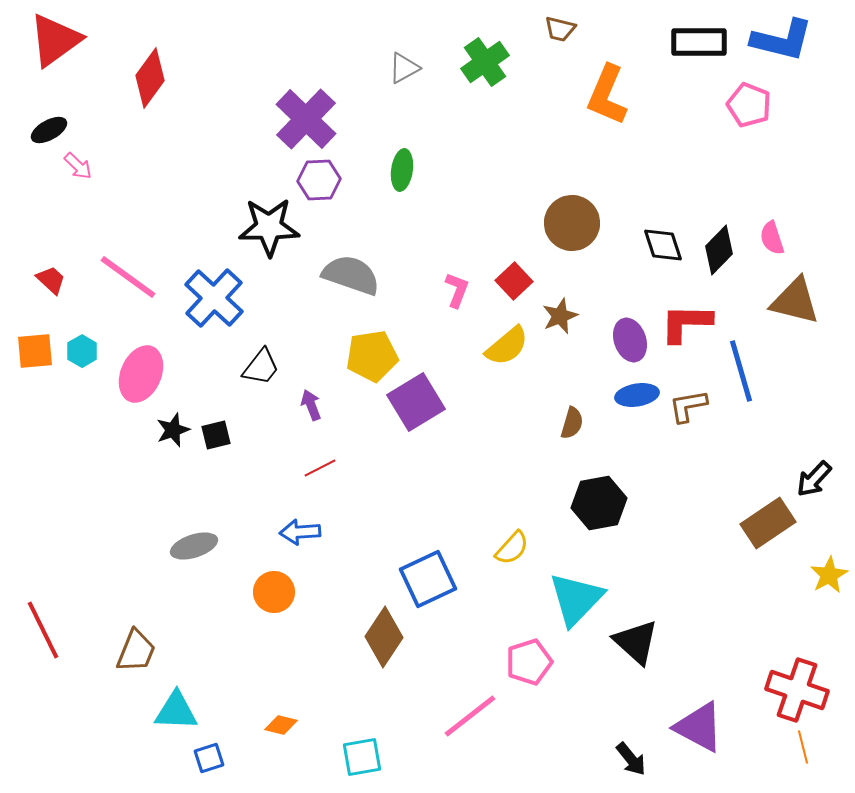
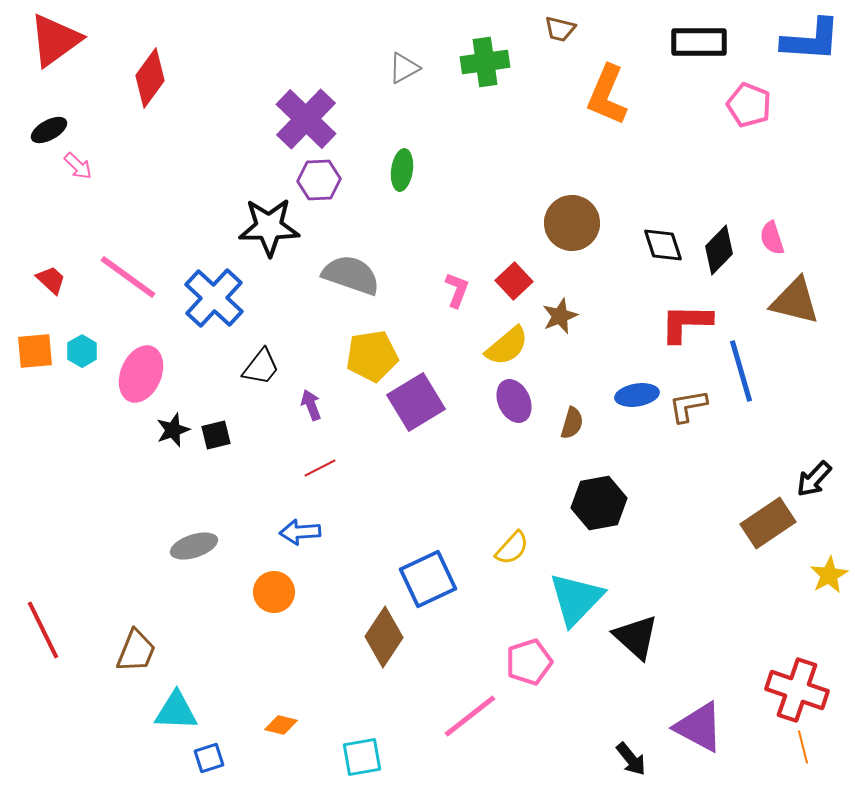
blue L-shape at (782, 40): moved 29 px right; rotated 10 degrees counterclockwise
green cross at (485, 62): rotated 27 degrees clockwise
purple ellipse at (630, 340): moved 116 px left, 61 px down; rotated 6 degrees counterclockwise
black triangle at (636, 642): moved 5 px up
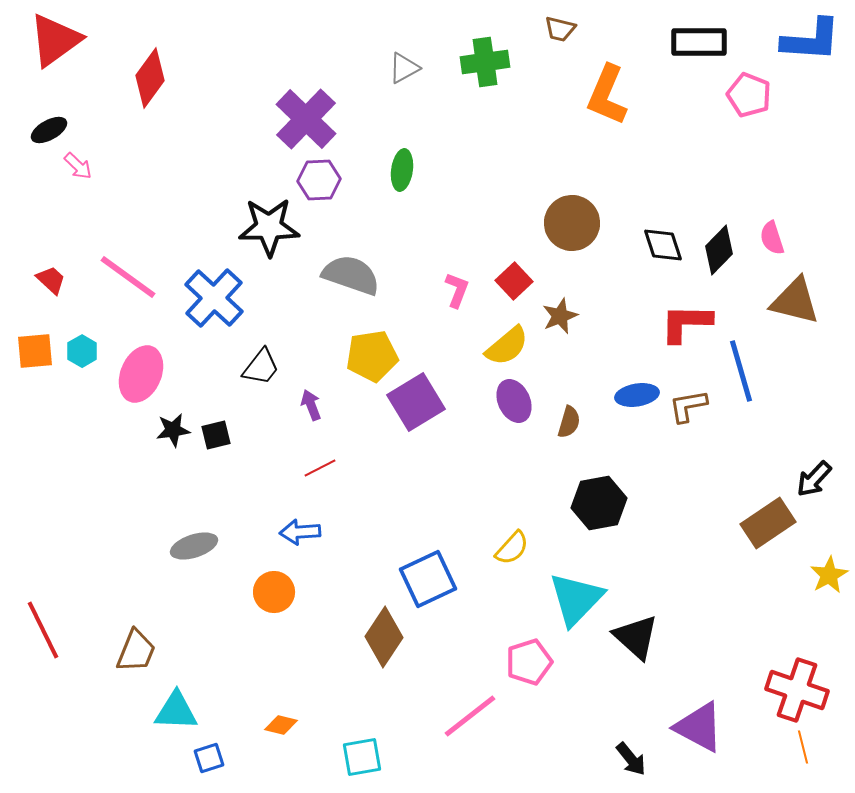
pink pentagon at (749, 105): moved 10 px up
brown semicircle at (572, 423): moved 3 px left, 1 px up
black star at (173, 430): rotated 12 degrees clockwise
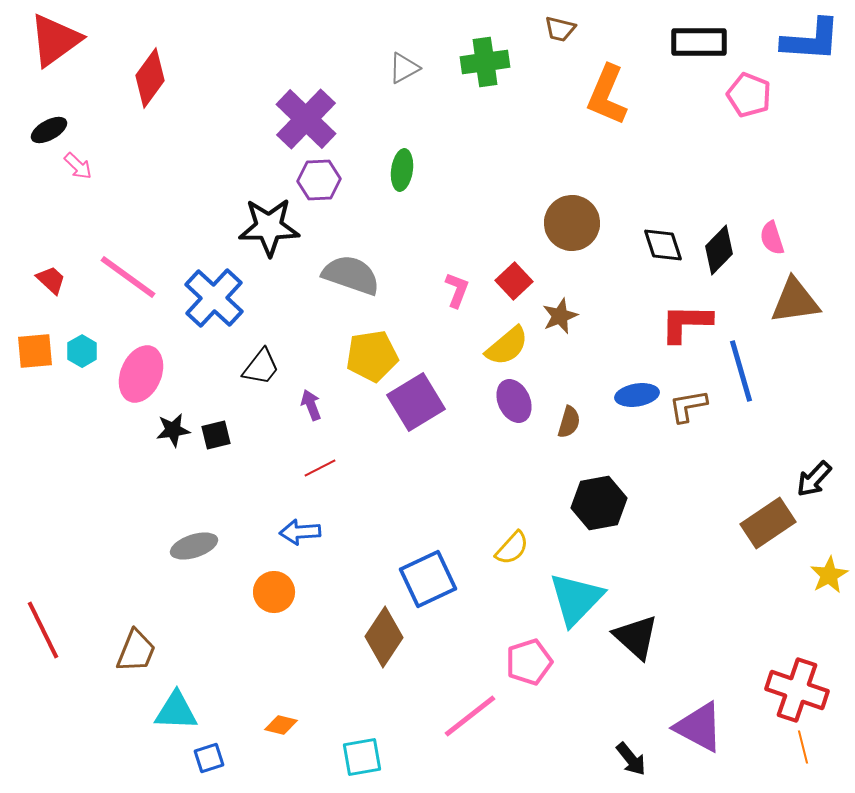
brown triangle at (795, 301): rotated 22 degrees counterclockwise
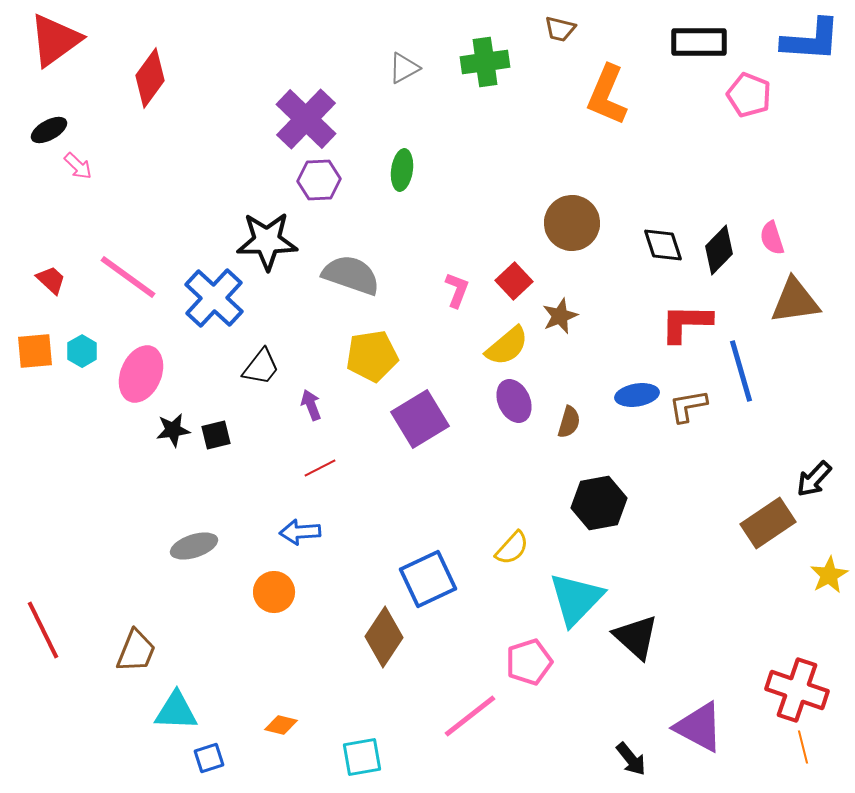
black star at (269, 227): moved 2 px left, 14 px down
purple square at (416, 402): moved 4 px right, 17 px down
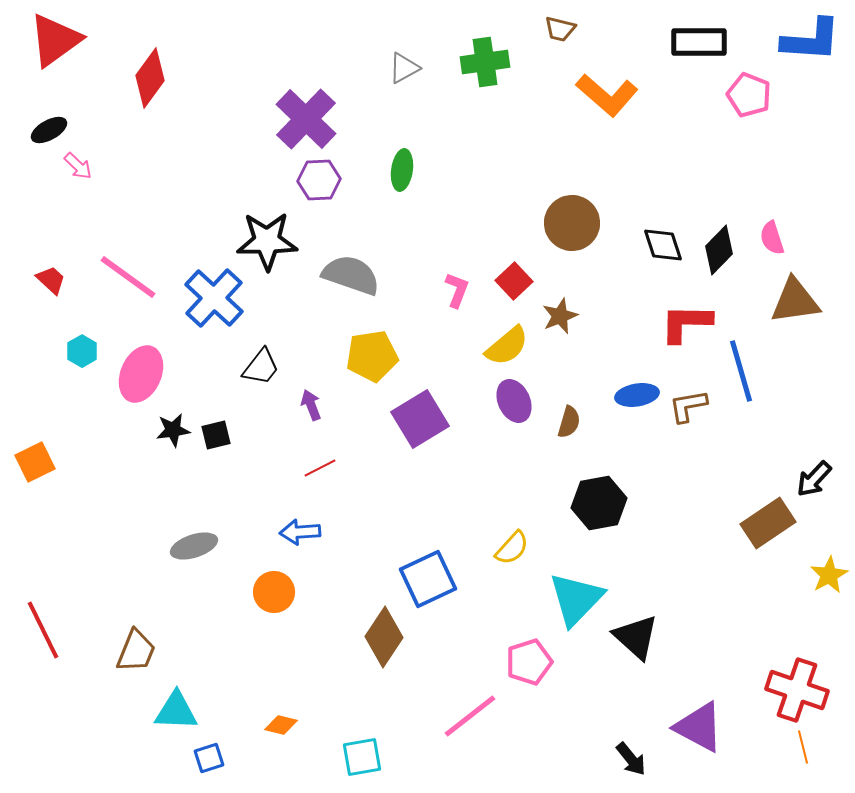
orange L-shape at (607, 95): rotated 72 degrees counterclockwise
orange square at (35, 351): moved 111 px down; rotated 21 degrees counterclockwise
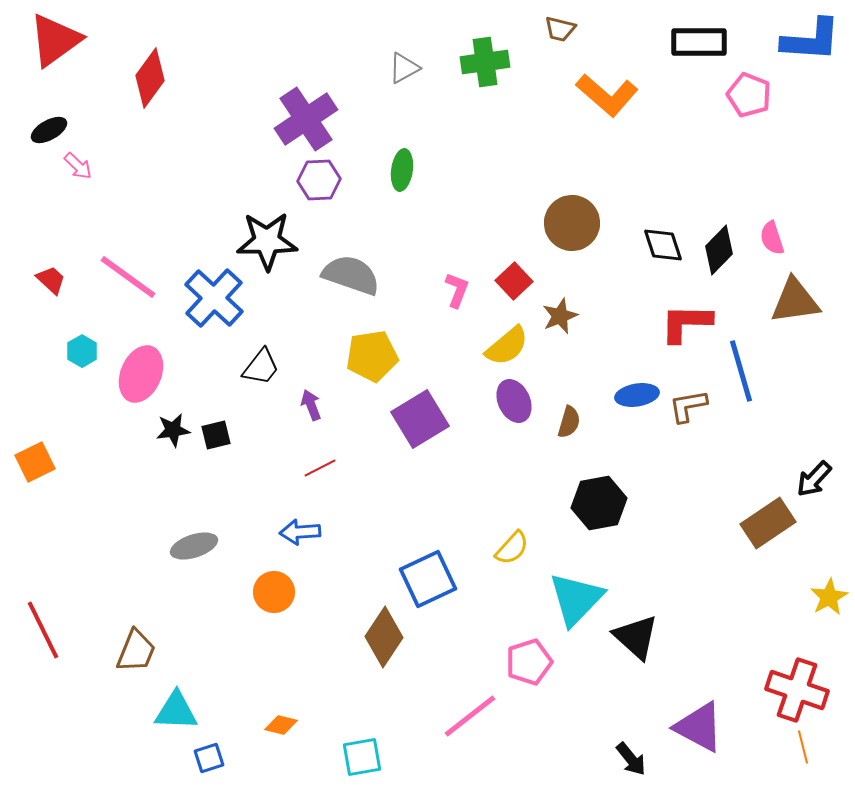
purple cross at (306, 119): rotated 12 degrees clockwise
yellow star at (829, 575): moved 22 px down
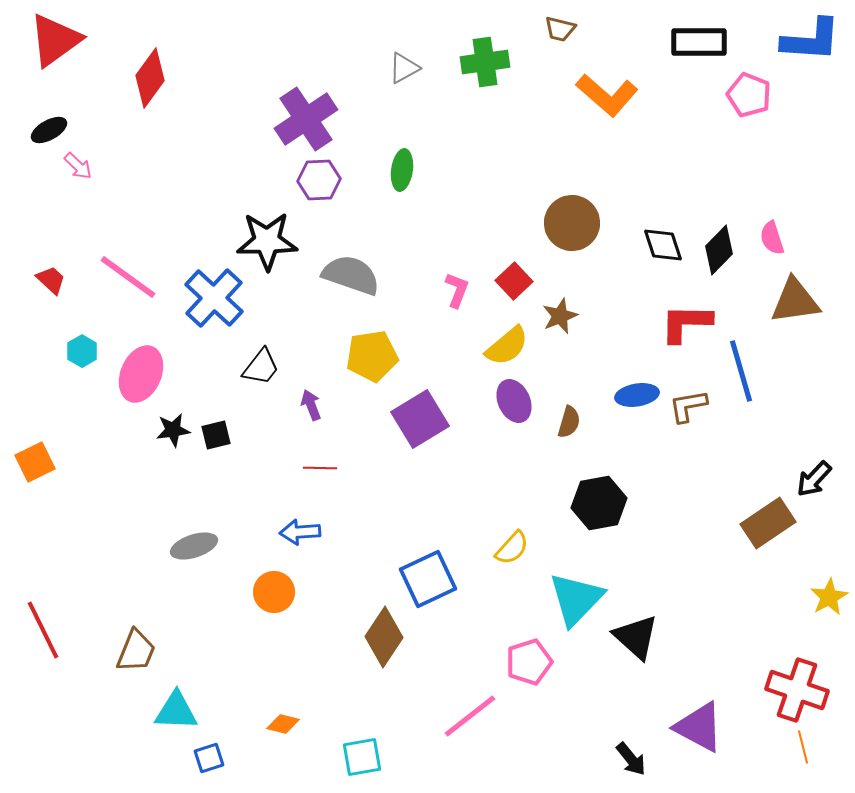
red line at (320, 468): rotated 28 degrees clockwise
orange diamond at (281, 725): moved 2 px right, 1 px up
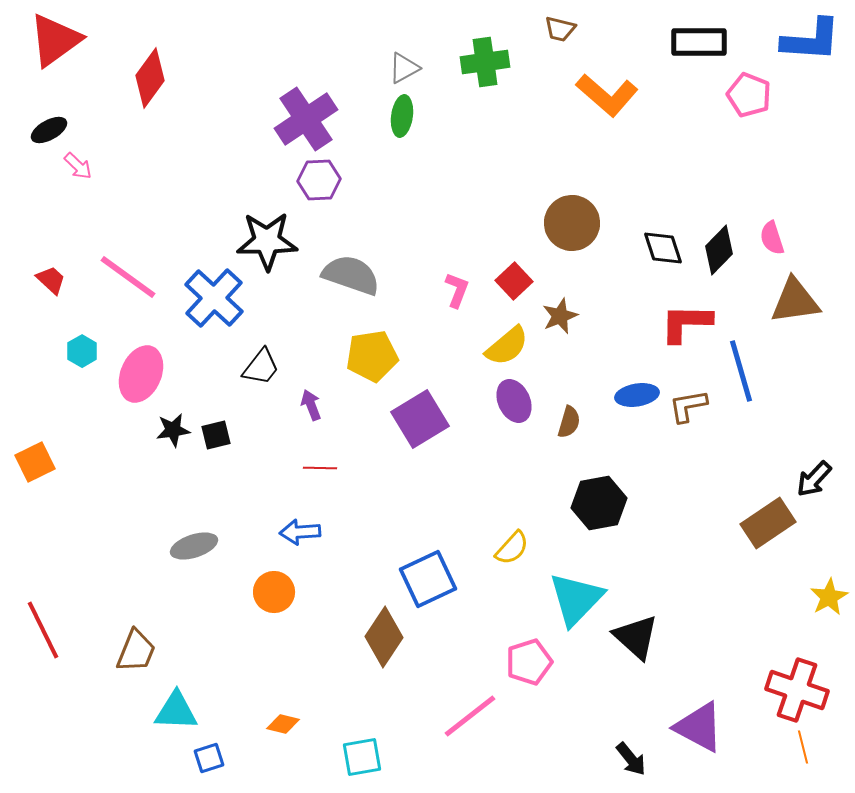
green ellipse at (402, 170): moved 54 px up
black diamond at (663, 245): moved 3 px down
